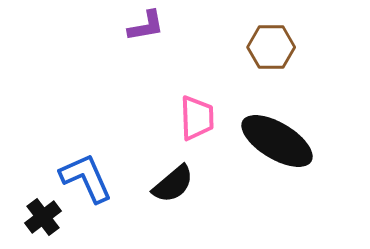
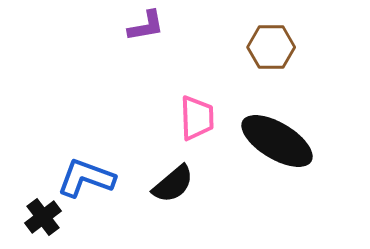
blue L-shape: rotated 46 degrees counterclockwise
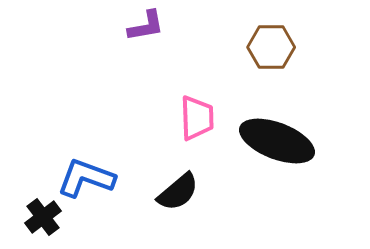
black ellipse: rotated 10 degrees counterclockwise
black semicircle: moved 5 px right, 8 px down
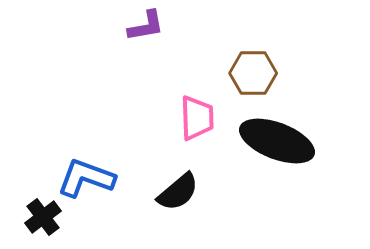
brown hexagon: moved 18 px left, 26 px down
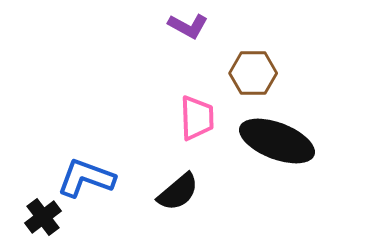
purple L-shape: moved 42 px right; rotated 39 degrees clockwise
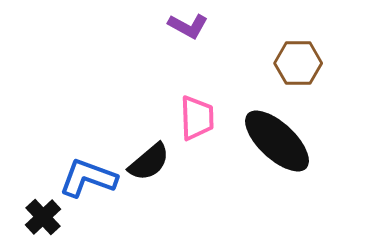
brown hexagon: moved 45 px right, 10 px up
black ellipse: rotated 22 degrees clockwise
blue L-shape: moved 2 px right
black semicircle: moved 29 px left, 30 px up
black cross: rotated 6 degrees counterclockwise
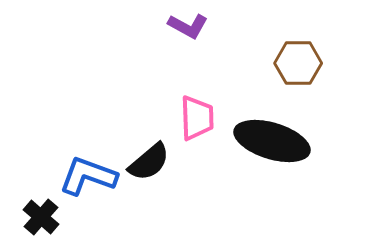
black ellipse: moved 5 px left; rotated 26 degrees counterclockwise
blue L-shape: moved 2 px up
black cross: moved 2 px left; rotated 6 degrees counterclockwise
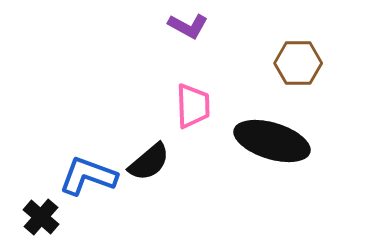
pink trapezoid: moved 4 px left, 12 px up
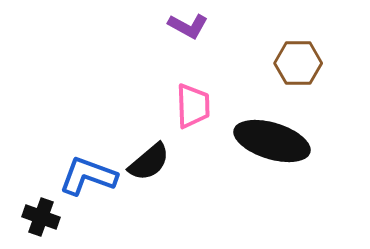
black cross: rotated 21 degrees counterclockwise
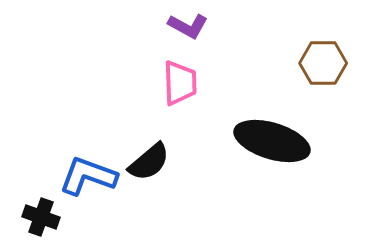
brown hexagon: moved 25 px right
pink trapezoid: moved 13 px left, 23 px up
